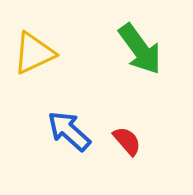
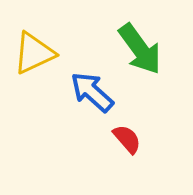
blue arrow: moved 23 px right, 39 px up
red semicircle: moved 2 px up
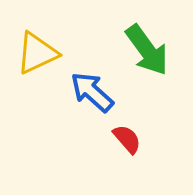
green arrow: moved 7 px right, 1 px down
yellow triangle: moved 3 px right
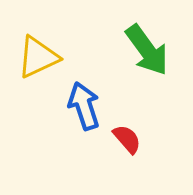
yellow triangle: moved 1 px right, 4 px down
blue arrow: moved 8 px left, 14 px down; rotated 30 degrees clockwise
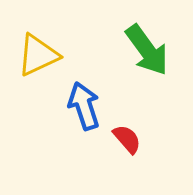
yellow triangle: moved 2 px up
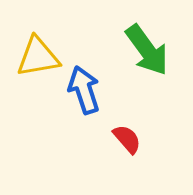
yellow triangle: moved 2 px down; rotated 15 degrees clockwise
blue arrow: moved 16 px up
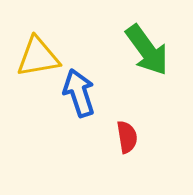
blue arrow: moved 5 px left, 3 px down
red semicircle: moved 2 px up; rotated 32 degrees clockwise
